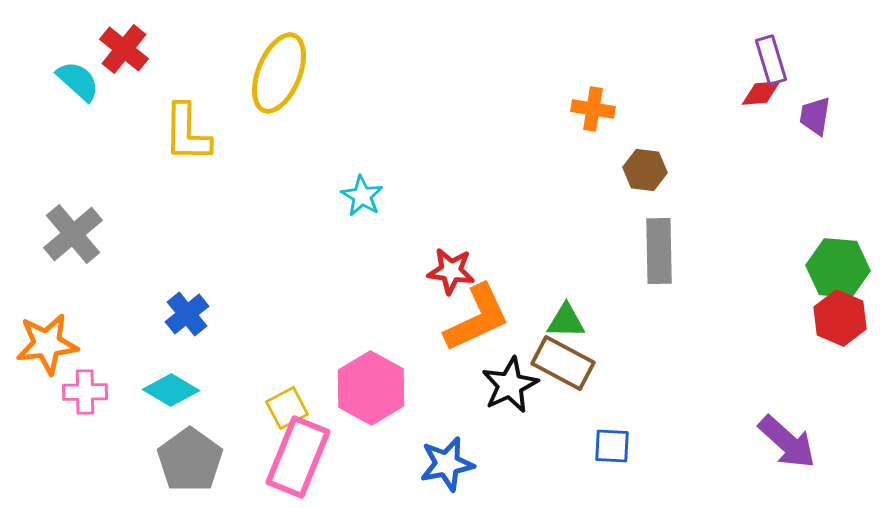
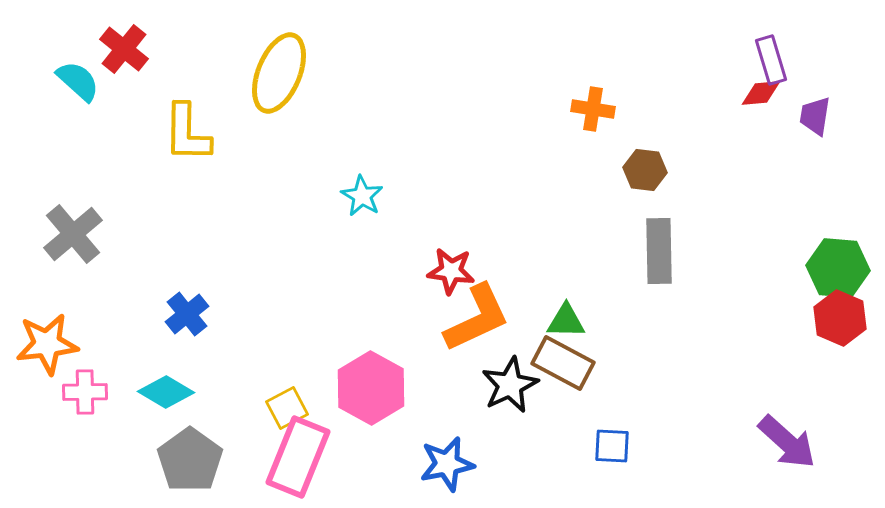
cyan diamond: moved 5 px left, 2 px down
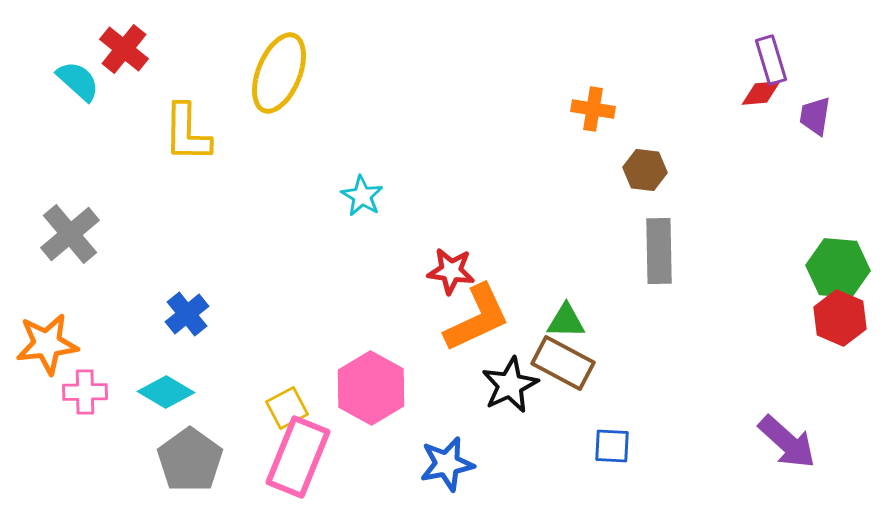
gray cross: moved 3 px left
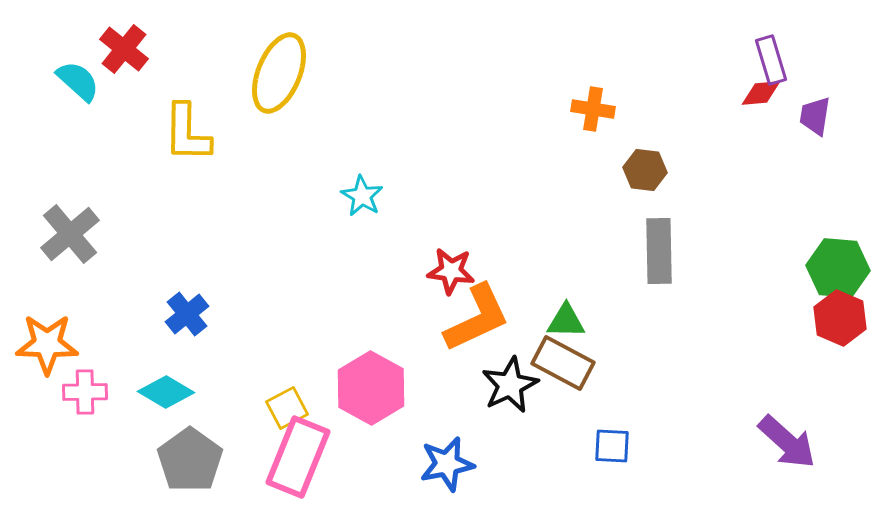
orange star: rotated 8 degrees clockwise
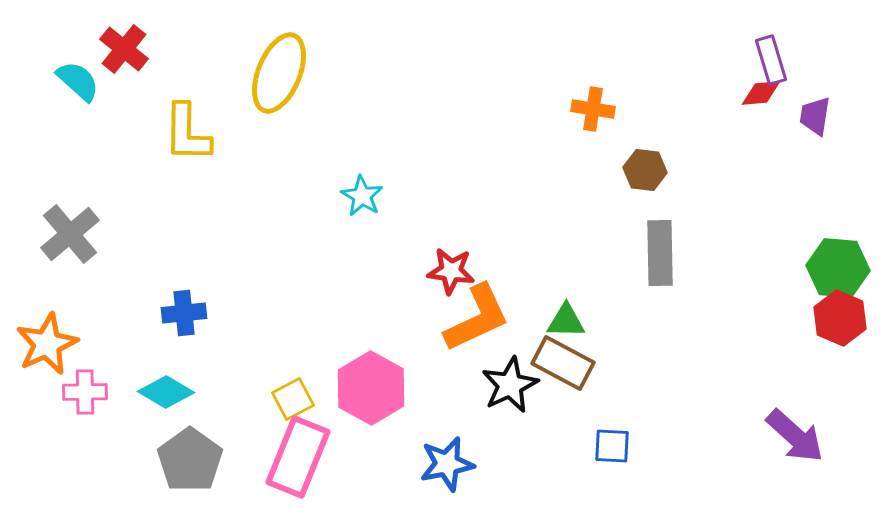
gray rectangle: moved 1 px right, 2 px down
blue cross: moved 3 px left, 1 px up; rotated 33 degrees clockwise
orange star: rotated 26 degrees counterclockwise
yellow square: moved 6 px right, 9 px up
purple arrow: moved 8 px right, 6 px up
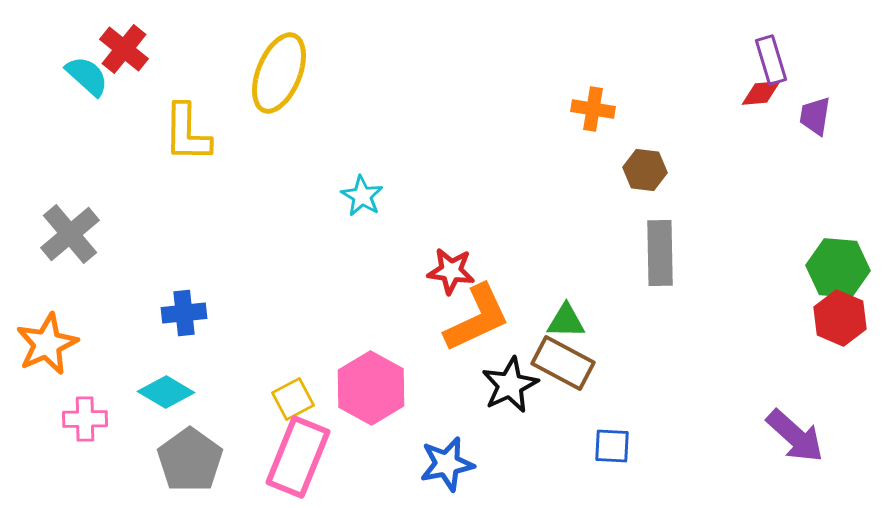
cyan semicircle: moved 9 px right, 5 px up
pink cross: moved 27 px down
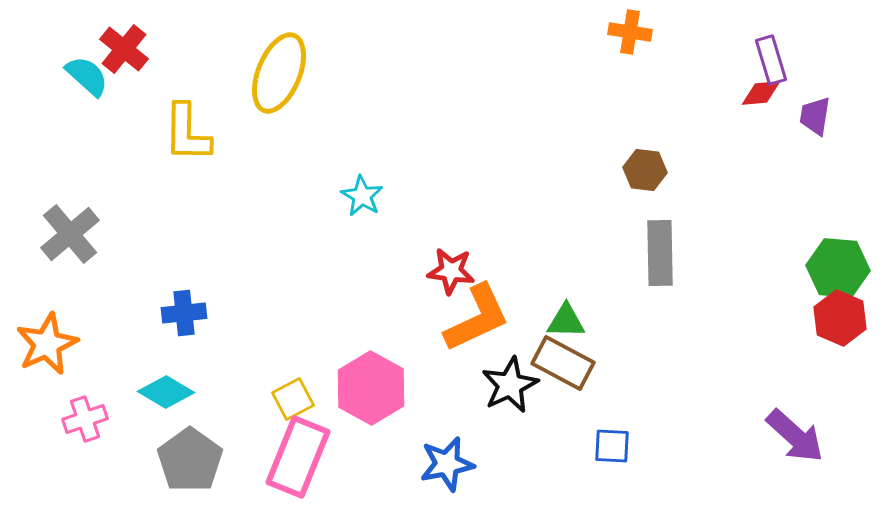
orange cross: moved 37 px right, 77 px up
pink cross: rotated 18 degrees counterclockwise
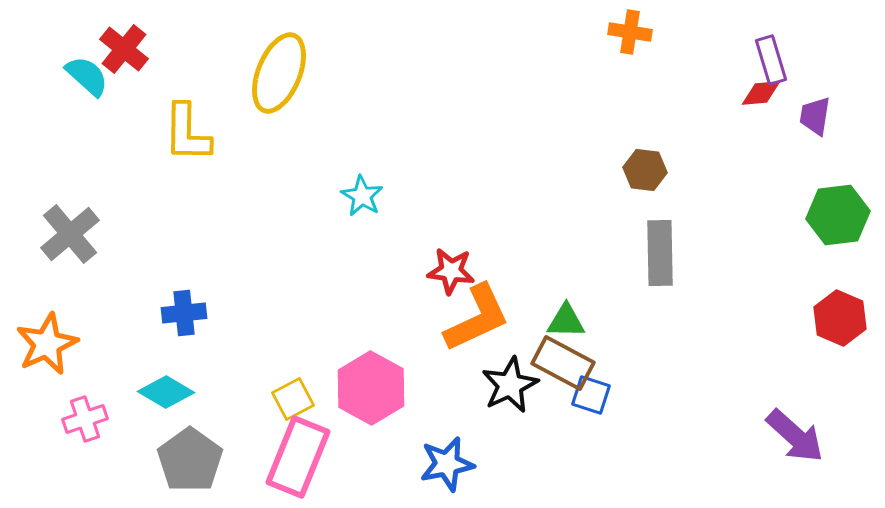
green hexagon: moved 53 px up; rotated 12 degrees counterclockwise
blue square: moved 21 px left, 51 px up; rotated 15 degrees clockwise
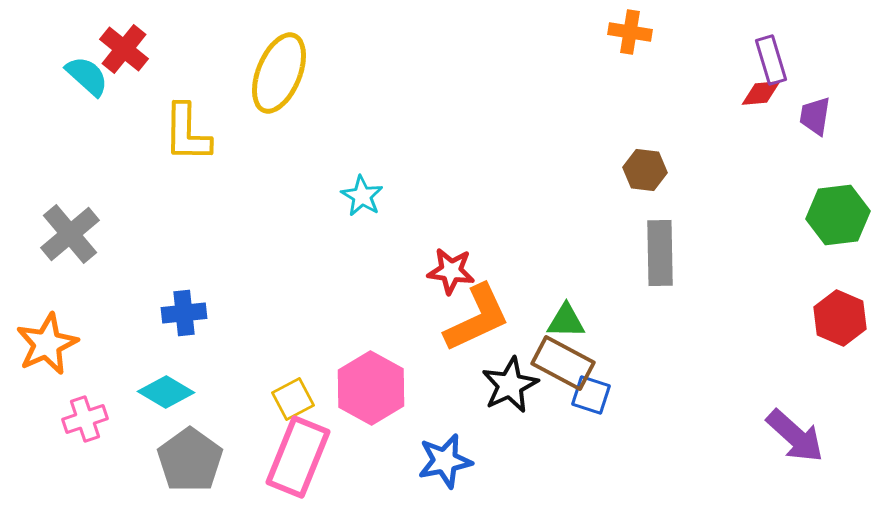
blue star: moved 2 px left, 3 px up
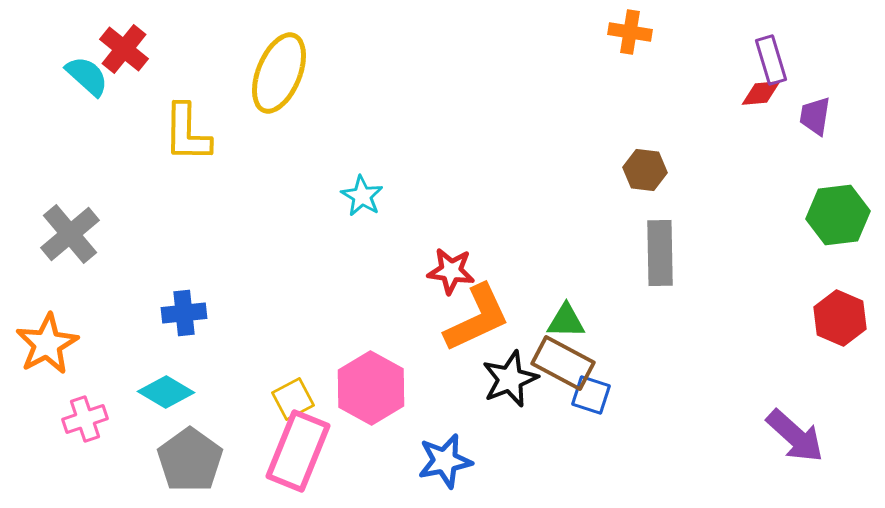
orange star: rotated 4 degrees counterclockwise
black star: moved 6 px up; rotated 4 degrees clockwise
pink rectangle: moved 6 px up
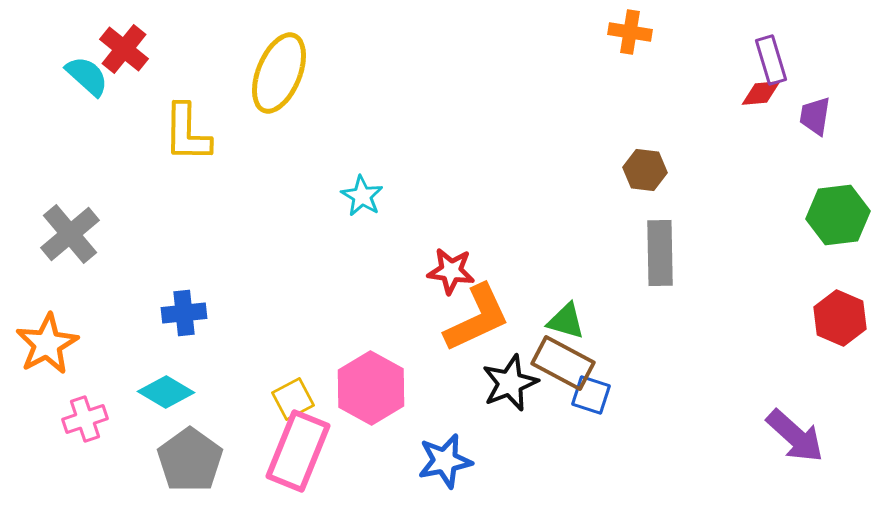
green triangle: rotated 15 degrees clockwise
black star: moved 4 px down
